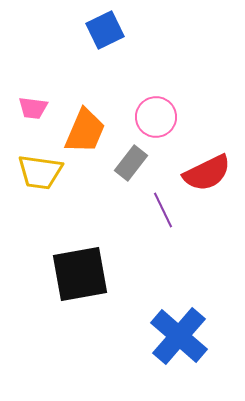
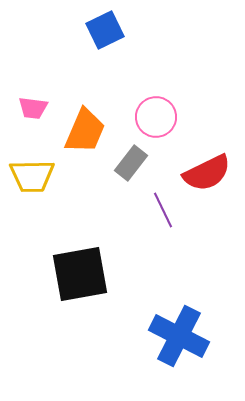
yellow trapezoid: moved 8 px left, 4 px down; rotated 9 degrees counterclockwise
blue cross: rotated 14 degrees counterclockwise
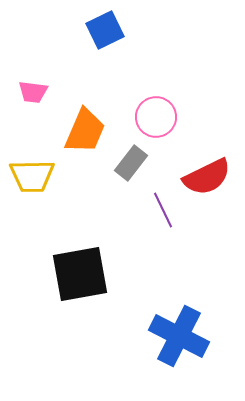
pink trapezoid: moved 16 px up
red semicircle: moved 4 px down
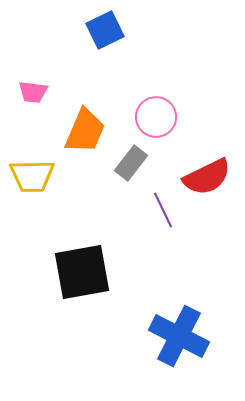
black square: moved 2 px right, 2 px up
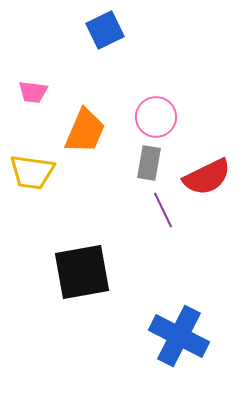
gray rectangle: moved 18 px right; rotated 28 degrees counterclockwise
yellow trapezoid: moved 4 px up; rotated 9 degrees clockwise
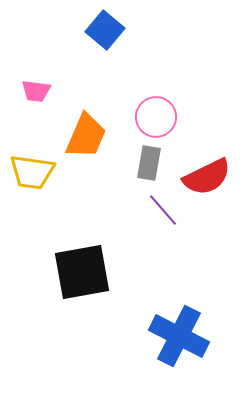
blue square: rotated 24 degrees counterclockwise
pink trapezoid: moved 3 px right, 1 px up
orange trapezoid: moved 1 px right, 5 px down
purple line: rotated 15 degrees counterclockwise
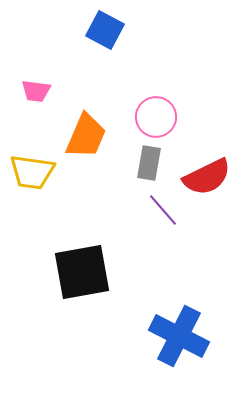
blue square: rotated 12 degrees counterclockwise
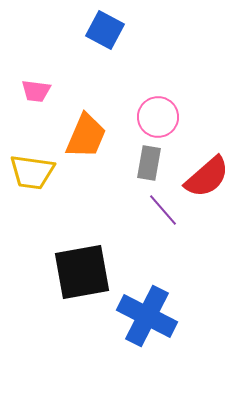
pink circle: moved 2 px right
red semicircle: rotated 15 degrees counterclockwise
blue cross: moved 32 px left, 20 px up
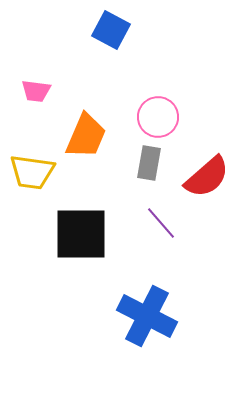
blue square: moved 6 px right
purple line: moved 2 px left, 13 px down
black square: moved 1 px left, 38 px up; rotated 10 degrees clockwise
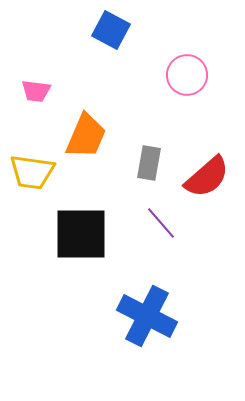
pink circle: moved 29 px right, 42 px up
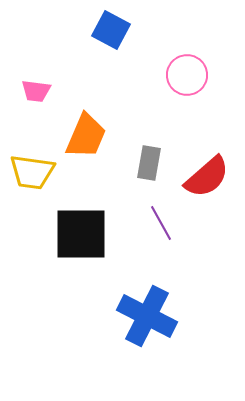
purple line: rotated 12 degrees clockwise
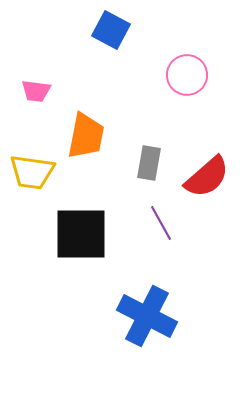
orange trapezoid: rotated 12 degrees counterclockwise
